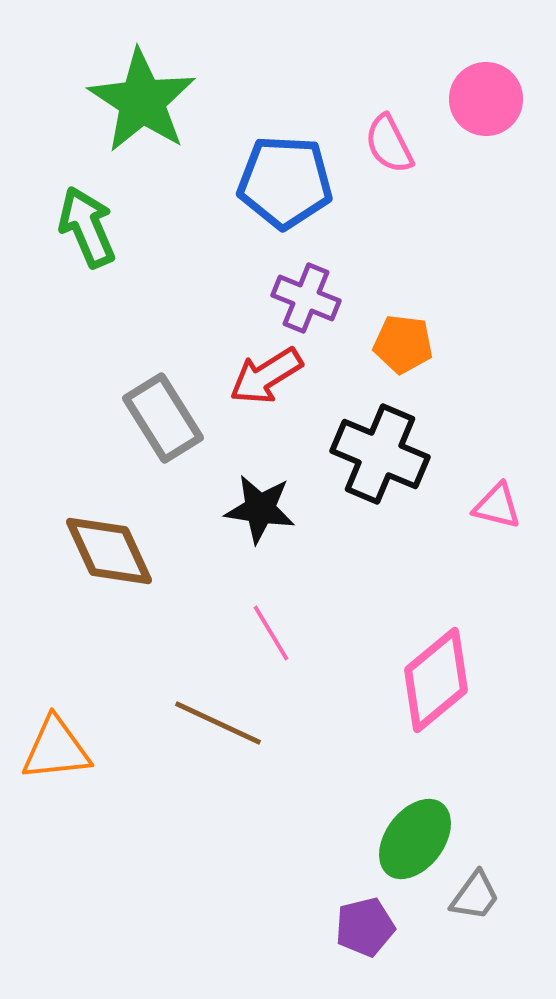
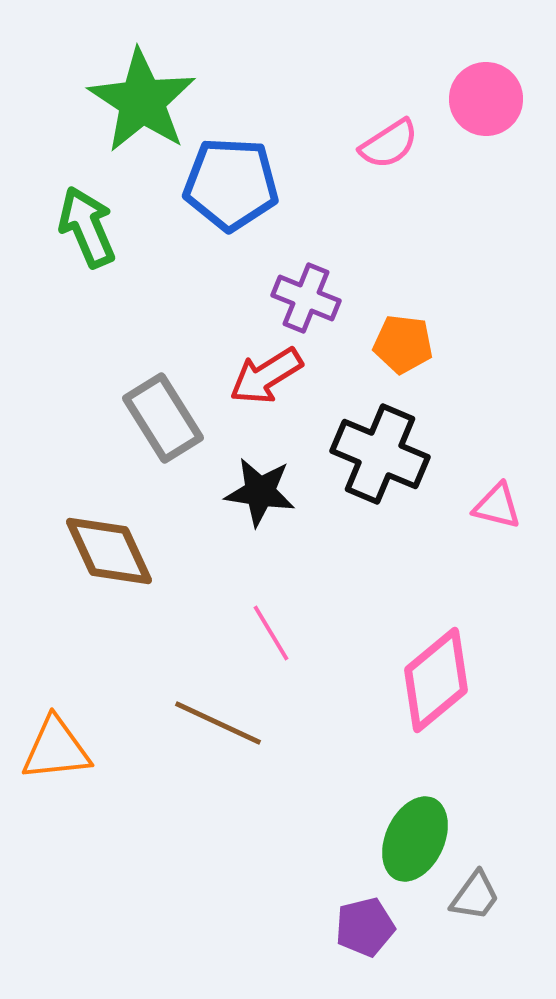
pink semicircle: rotated 96 degrees counterclockwise
blue pentagon: moved 54 px left, 2 px down
black star: moved 17 px up
green ellipse: rotated 12 degrees counterclockwise
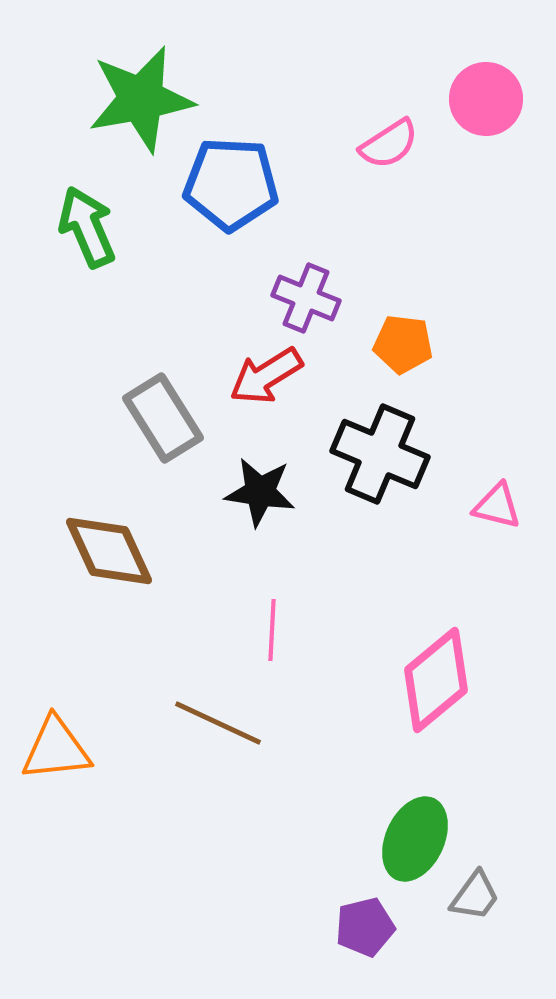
green star: moved 1 px left, 2 px up; rotated 29 degrees clockwise
pink line: moved 1 px right, 3 px up; rotated 34 degrees clockwise
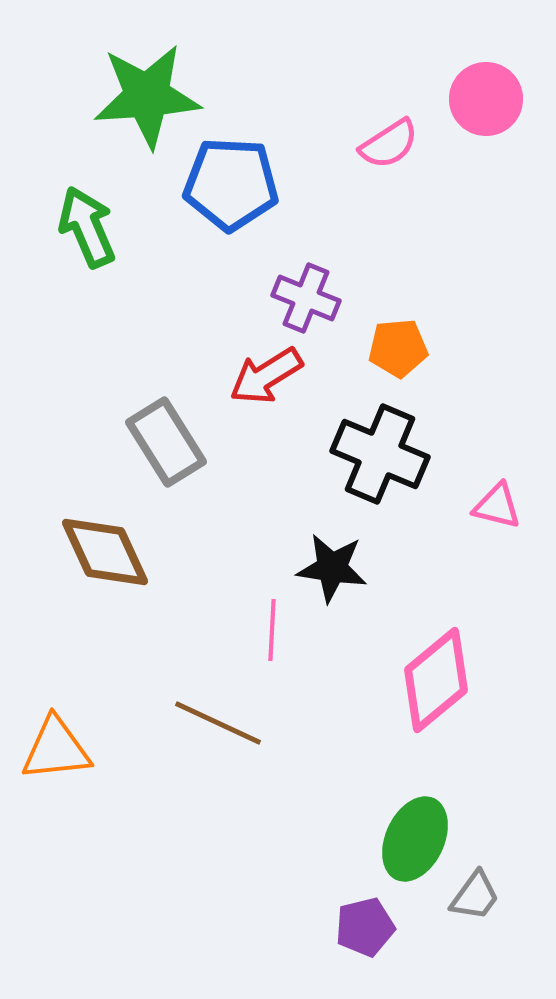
green star: moved 6 px right, 3 px up; rotated 6 degrees clockwise
orange pentagon: moved 5 px left, 4 px down; rotated 12 degrees counterclockwise
gray rectangle: moved 3 px right, 24 px down
black star: moved 72 px right, 76 px down
brown diamond: moved 4 px left, 1 px down
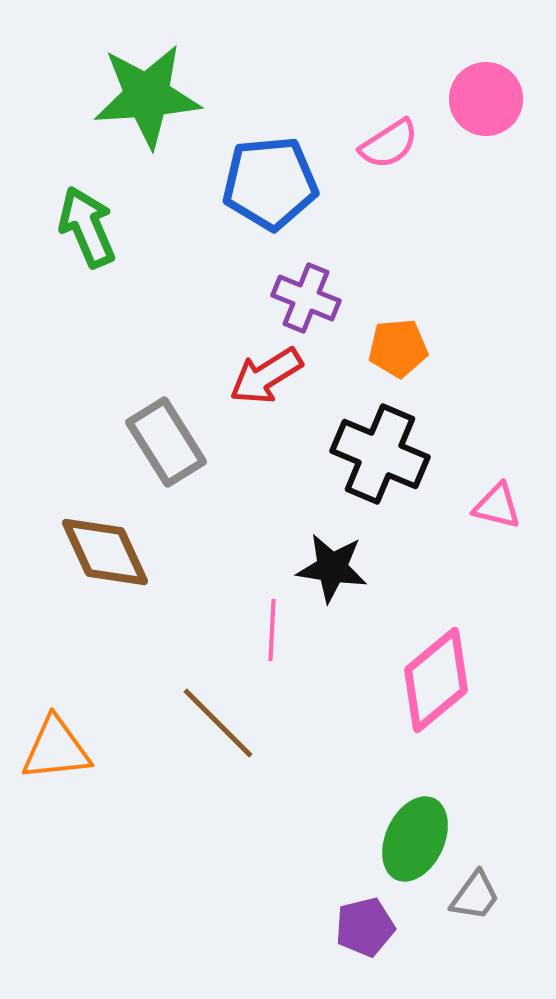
blue pentagon: moved 39 px right, 1 px up; rotated 8 degrees counterclockwise
brown line: rotated 20 degrees clockwise
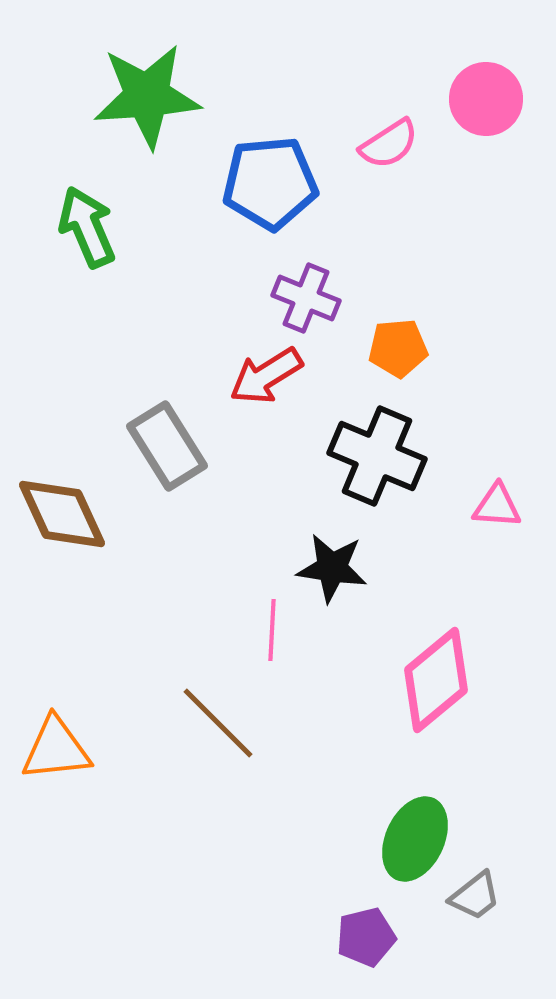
gray rectangle: moved 1 px right, 4 px down
black cross: moved 3 px left, 2 px down
pink triangle: rotated 10 degrees counterclockwise
brown diamond: moved 43 px left, 38 px up
gray trapezoid: rotated 16 degrees clockwise
purple pentagon: moved 1 px right, 10 px down
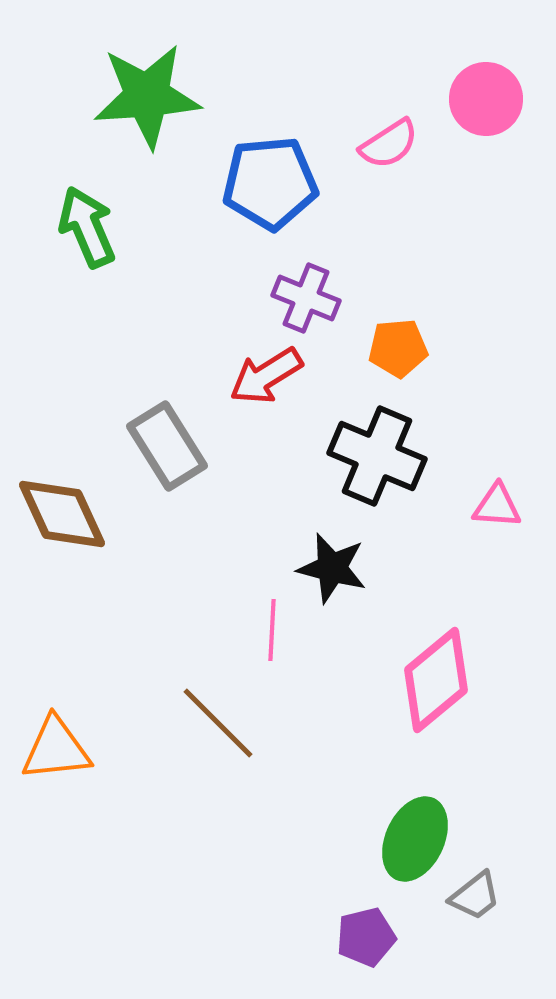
black star: rotated 6 degrees clockwise
